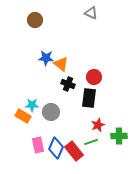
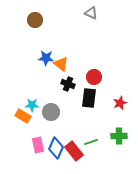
red star: moved 22 px right, 22 px up
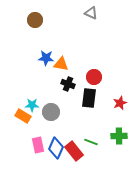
orange triangle: rotated 28 degrees counterclockwise
green line: rotated 40 degrees clockwise
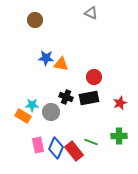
black cross: moved 2 px left, 13 px down
black rectangle: rotated 72 degrees clockwise
